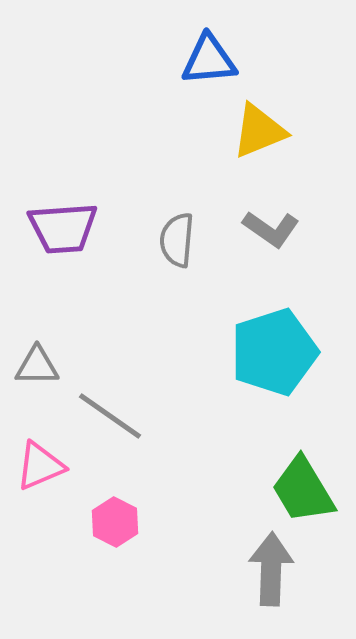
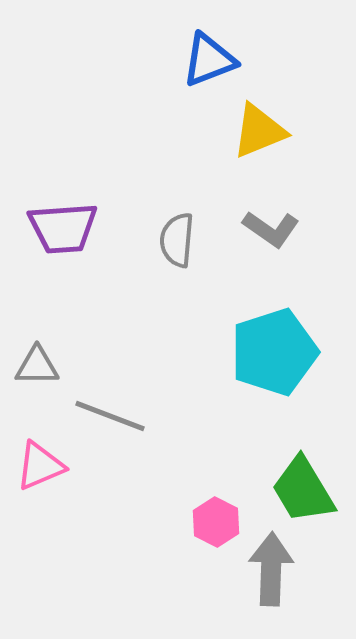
blue triangle: rotated 16 degrees counterclockwise
gray line: rotated 14 degrees counterclockwise
pink hexagon: moved 101 px right
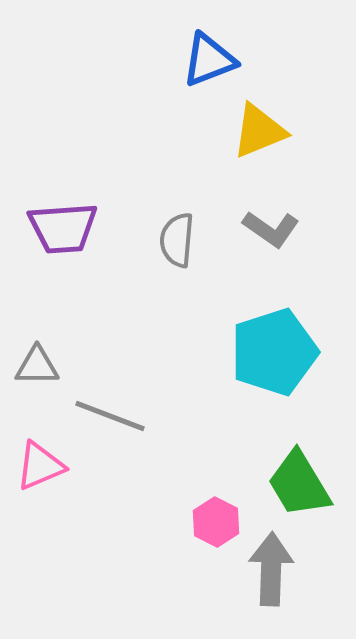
green trapezoid: moved 4 px left, 6 px up
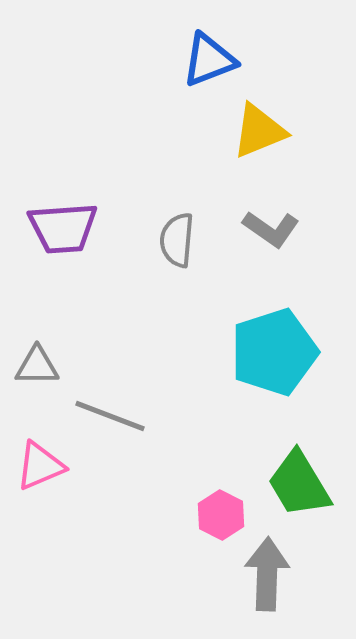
pink hexagon: moved 5 px right, 7 px up
gray arrow: moved 4 px left, 5 px down
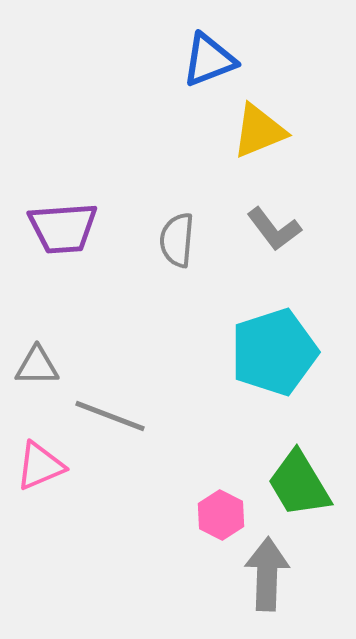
gray L-shape: moved 3 px right; rotated 18 degrees clockwise
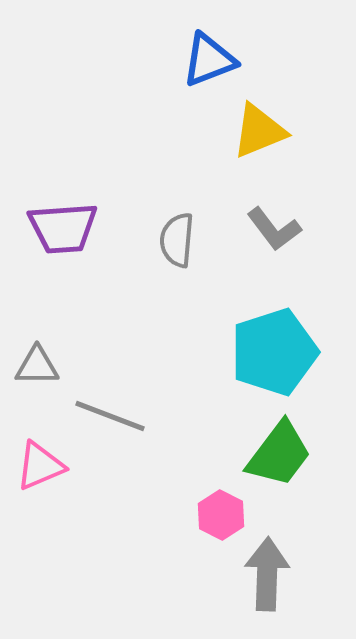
green trapezoid: moved 20 px left, 30 px up; rotated 112 degrees counterclockwise
